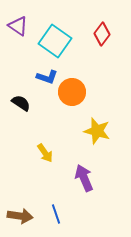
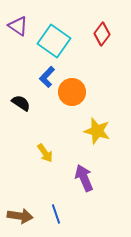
cyan square: moved 1 px left
blue L-shape: rotated 115 degrees clockwise
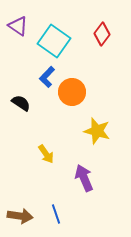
yellow arrow: moved 1 px right, 1 px down
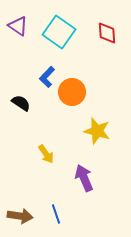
red diamond: moved 5 px right, 1 px up; rotated 40 degrees counterclockwise
cyan square: moved 5 px right, 9 px up
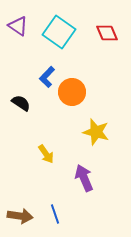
red diamond: rotated 20 degrees counterclockwise
yellow star: moved 1 px left, 1 px down
blue line: moved 1 px left
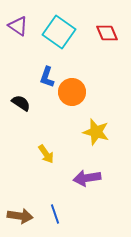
blue L-shape: rotated 25 degrees counterclockwise
purple arrow: moved 3 px right; rotated 76 degrees counterclockwise
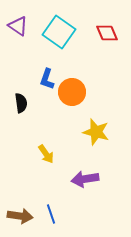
blue L-shape: moved 2 px down
black semicircle: rotated 48 degrees clockwise
purple arrow: moved 2 px left, 1 px down
blue line: moved 4 px left
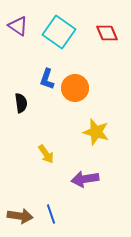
orange circle: moved 3 px right, 4 px up
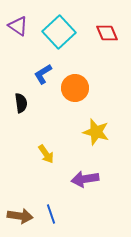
cyan square: rotated 12 degrees clockwise
blue L-shape: moved 4 px left, 5 px up; rotated 40 degrees clockwise
